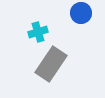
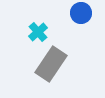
cyan cross: rotated 24 degrees counterclockwise
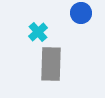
gray rectangle: rotated 32 degrees counterclockwise
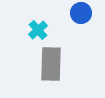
cyan cross: moved 2 px up
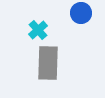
gray rectangle: moved 3 px left, 1 px up
